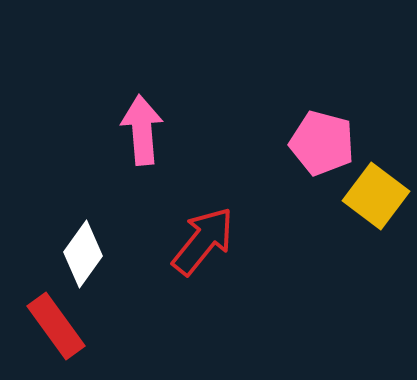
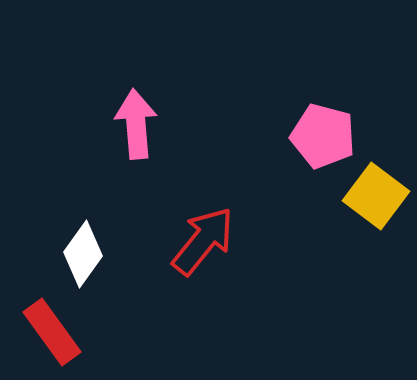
pink arrow: moved 6 px left, 6 px up
pink pentagon: moved 1 px right, 7 px up
red rectangle: moved 4 px left, 6 px down
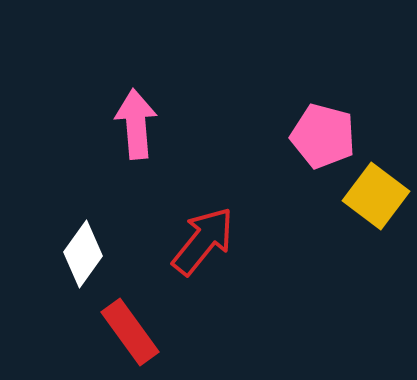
red rectangle: moved 78 px right
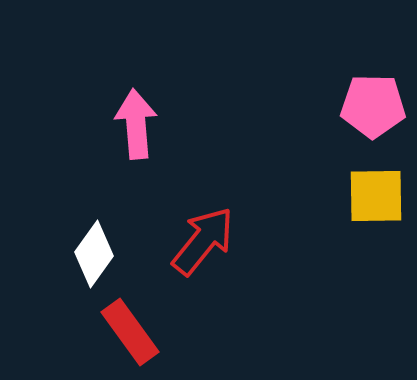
pink pentagon: moved 50 px right, 30 px up; rotated 14 degrees counterclockwise
yellow square: rotated 38 degrees counterclockwise
white diamond: moved 11 px right
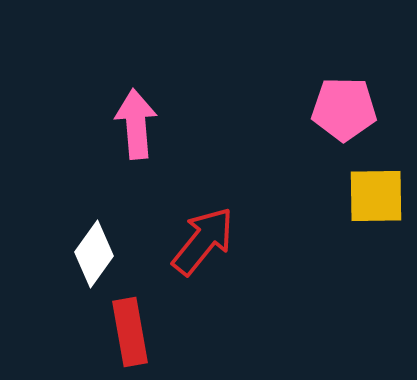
pink pentagon: moved 29 px left, 3 px down
red rectangle: rotated 26 degrees clockwise
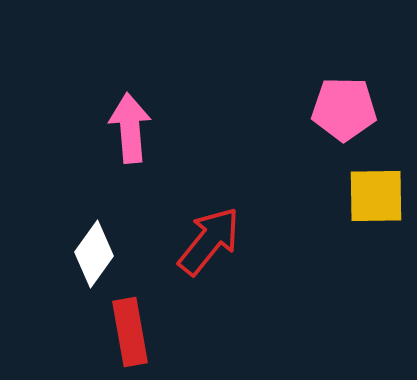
pink arrow: moved 6 px left, 4 px down
red arrow: moved 6 px right
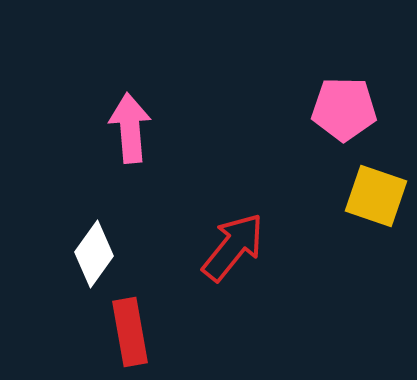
yellow square: rotated 20 degrees clockwise
red arrow: moved 24 px right, 6 px down
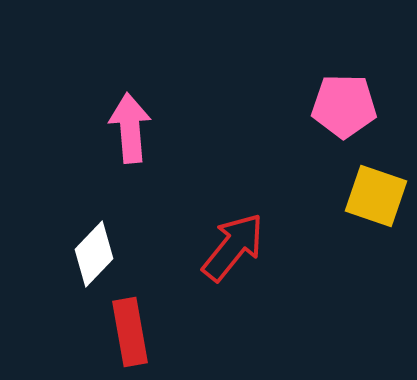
pink pentagon: moved 3 px up
white diamond: rotated 8 degrees clockwise
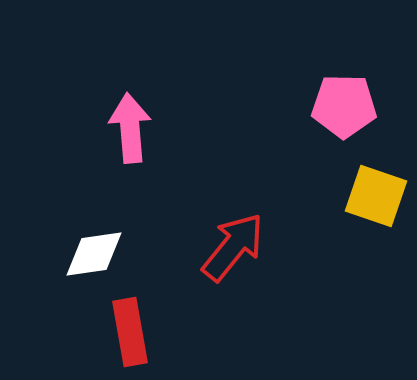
white diamond: rotated 38 degrees clockwise
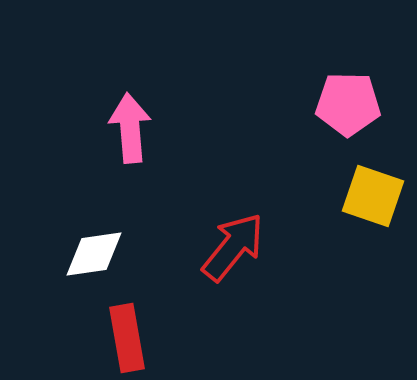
pink pentagon: moved 4 px right, 2 px up
yellow square: moved 3 px left
red rectangle: moved 3 px left, 6 px down
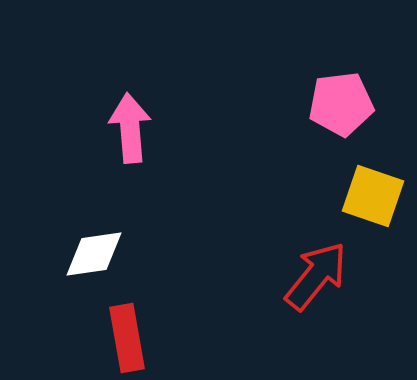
pink pentagon: moved 7 px left; rotated 8 degrees counterclockwise
red arrow: moved 83 px right, 29 px down
